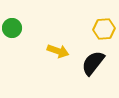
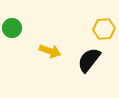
yellow arrow: moved 8 px left
black semicircle: moved 4 px left, 3 px up
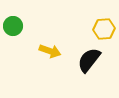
green circle: moved 1 px right, 2 px up
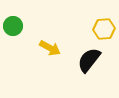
yellow arrow: moved 3 px up; rotated 10 degrees clockwise
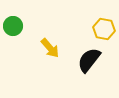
yellow hexagon: rotated 15 degrees clockwise
yellow arrow: rotated 20 degrees clockwise
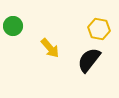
yellow hexagon: moved 5 px left
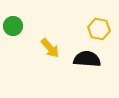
black semicircle: moved 2 px left, 1 px up; rotated 56 degrees clockwise
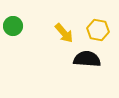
yellow hexagon: moved 1 px left, 1 px down
yellow arrow: moved 14 px right, 15 px up
